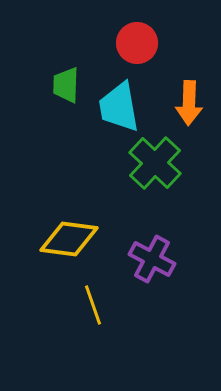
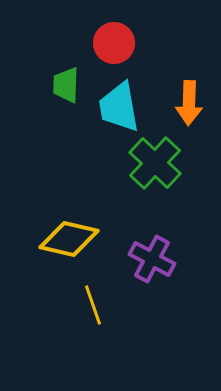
red circle: moved 23 px left
yellow diamond: rotated 6 degrees clockwise
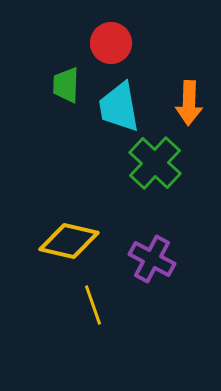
red circle: moved 3 px left
yellow diamond: moved 2 px down
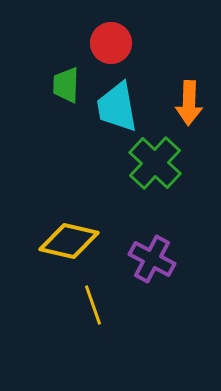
cyan trapezoid: moved 2 px left
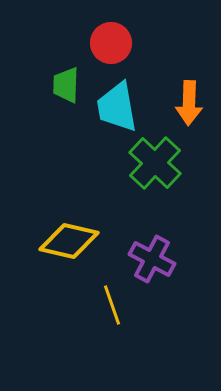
yellow line: moved 19 px right
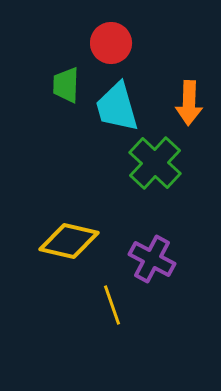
cyan trapezoid: rotated 6 degrees counterclockwise
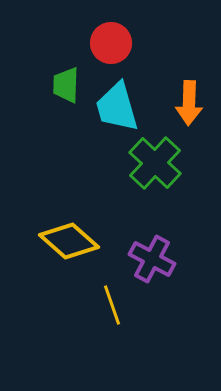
yellow diamond: rotated 28 degrees clockwise
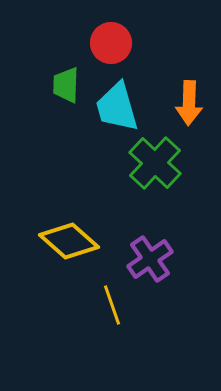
purple cross: moved 2 px left; rotated 27 degrees clockwise
